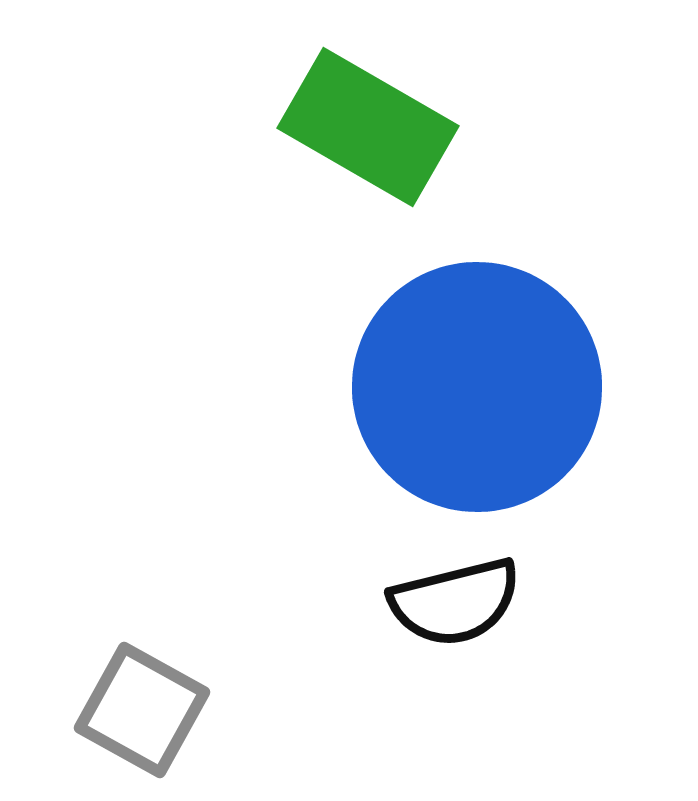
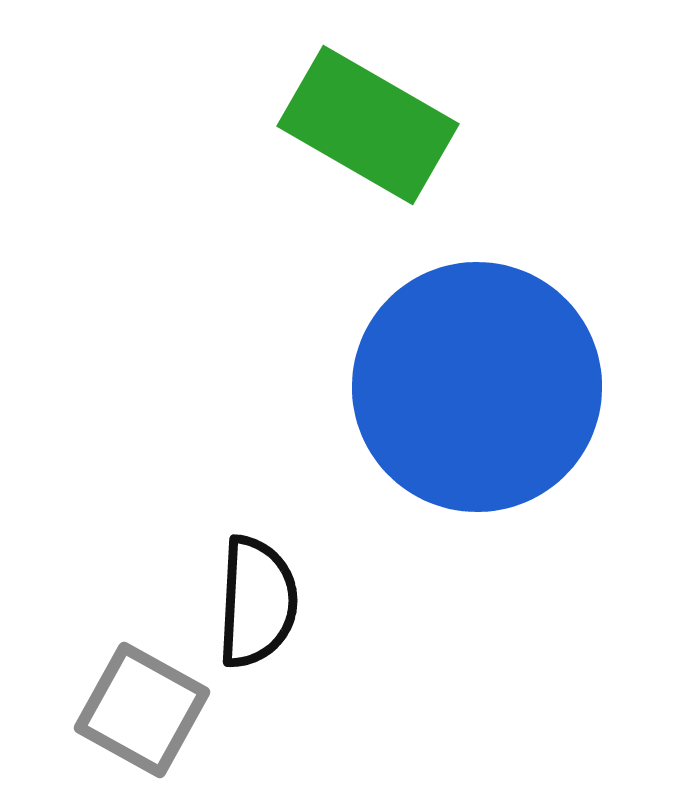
green rectangle: moved 2 px up
black semicircle: moved 198 px left; rotated 73 degrees counterclockwise
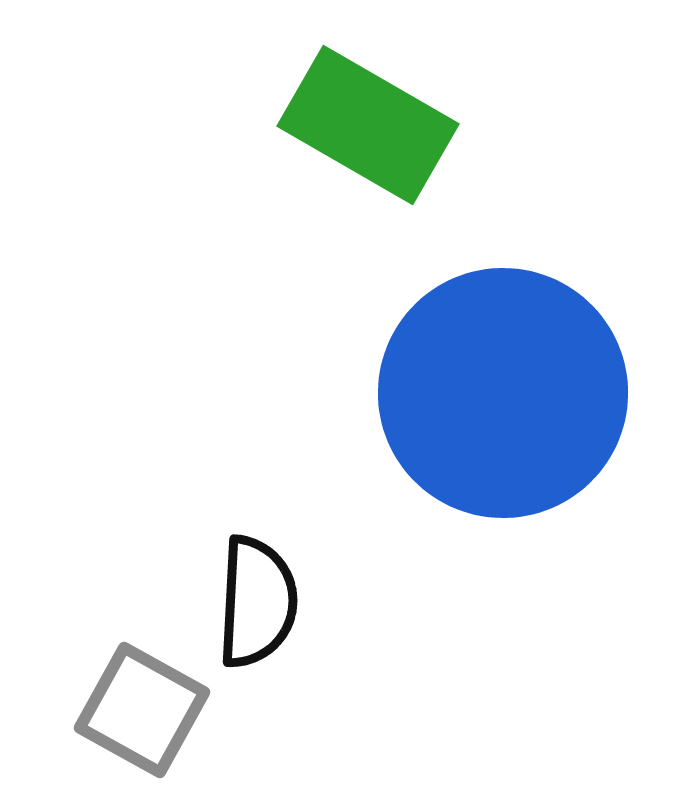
blue circle: moved 26 px right, 6 px down
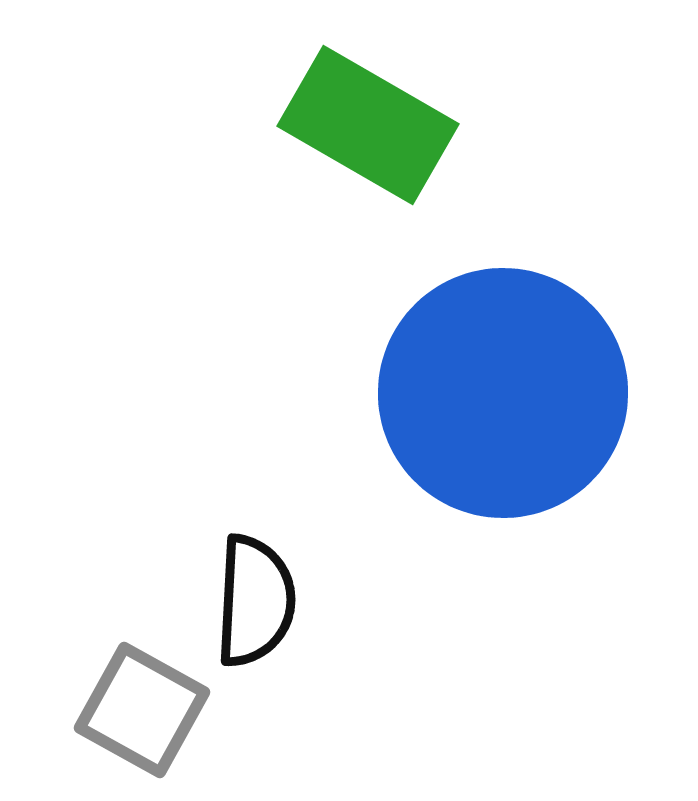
black semicircle: moved 2 px left, 1 px up
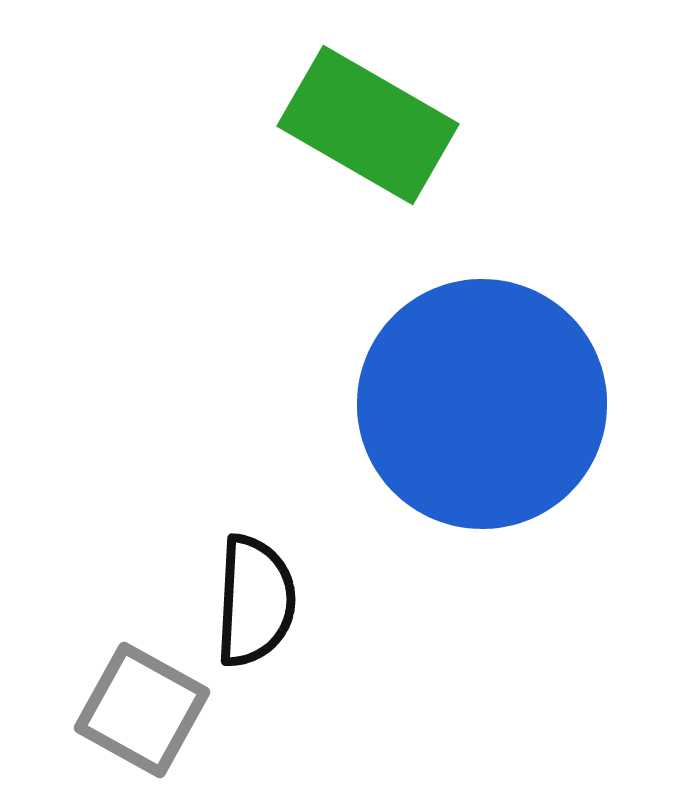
blue circle: moved 21 px left, 11 px down
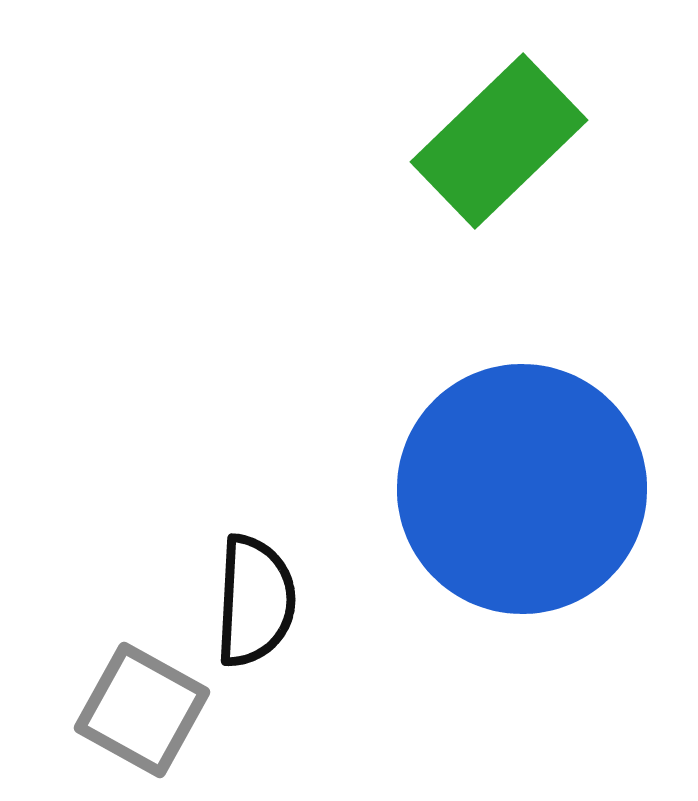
green rectangle: moved 131 px right, 16 px down; rotated 74 degrees counterclockwise
blue circle: moved 40 px right, 85 px down
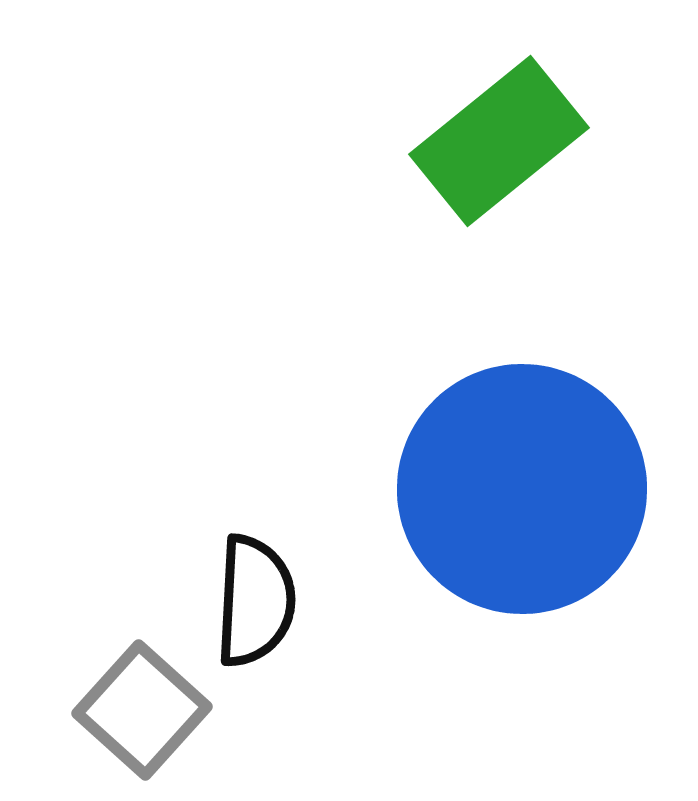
green rectangle: rotated 5 degrees clockwise
gray square: rotated 13 degrees clockwise
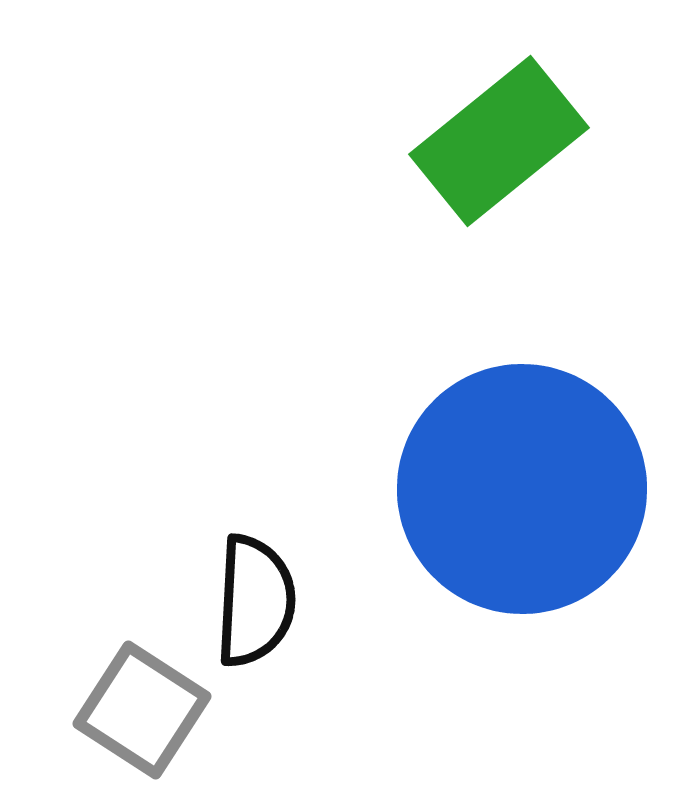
gray square: rotated 9 degrees counterclockwise
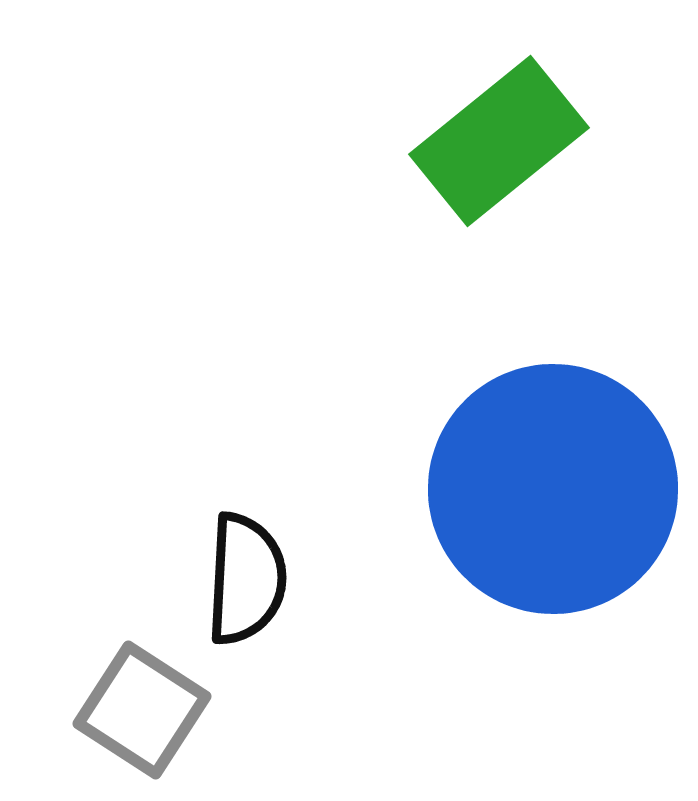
blue circle: moved 31 px right
black semicircle: moved 9 px left, 22 px up
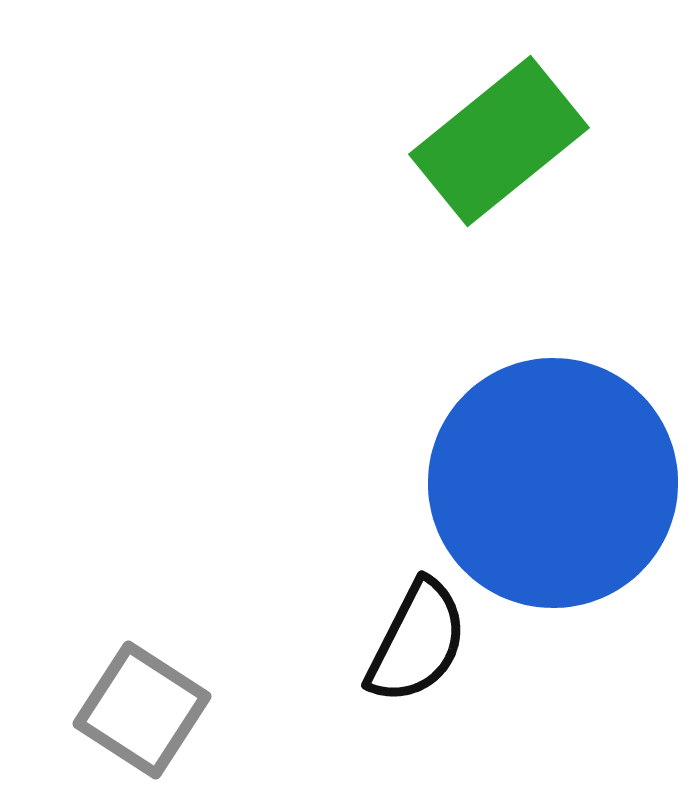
blue circle: moved 6 px up
black semicircle: moved 171 px right, 63 px down; rotated 24 degrees clockwise
